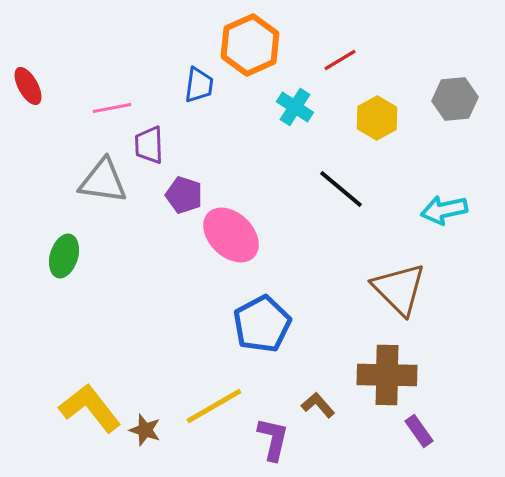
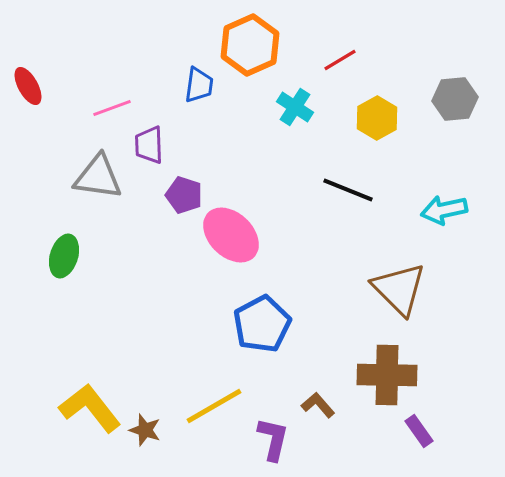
pink line: rotated 9 degrees counterclockwise
gray triangle: moved 5 px left, 4 px up
black line: moved 7 px right, 1 px down; rotated 18 degrees counterclockwise
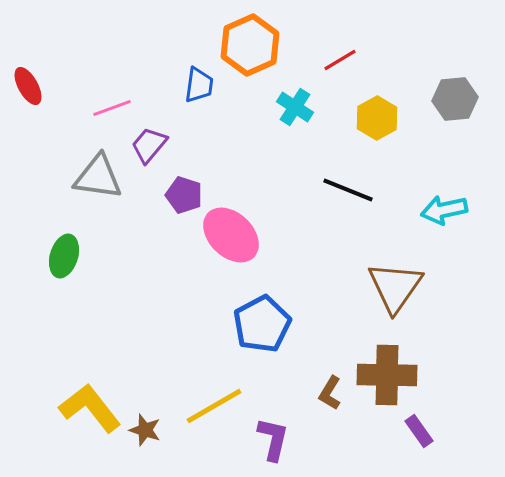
purple trapezoid: rotated 42 degrees clockwise
brown triangle: moved 4 px left, 2 px up; rotated 20 degrees clockwise
brown L-shape: moved 12 px right, 12 px up; rotated 108 degrees counterclockwise
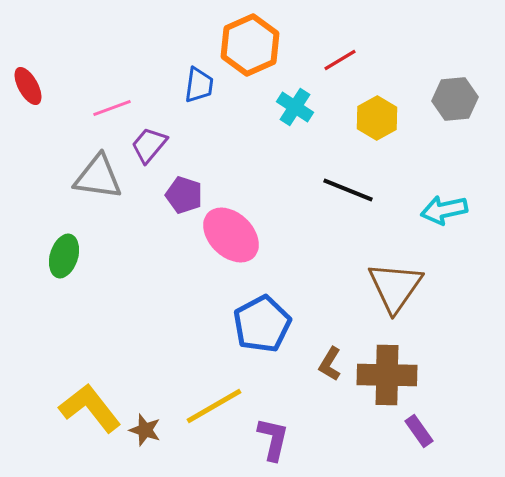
brown L-shape: moved 29 px up
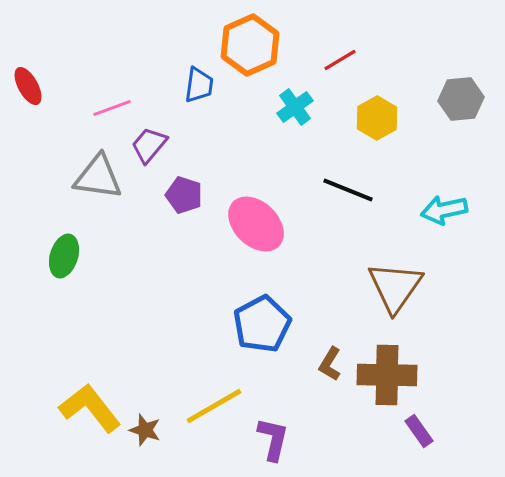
gray hexagon: moved 6 px right
cyan cross: rotated 21 degrees clockwise
pink ellipse: moved 25 px right, 11 px up
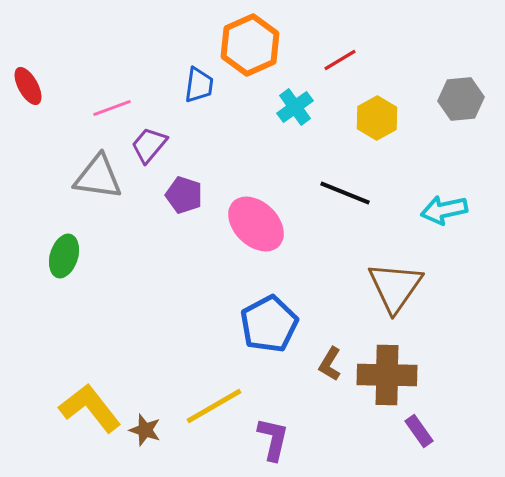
black line: moved 3 px left, 3 px down
blue pentagon: moved 7 px right
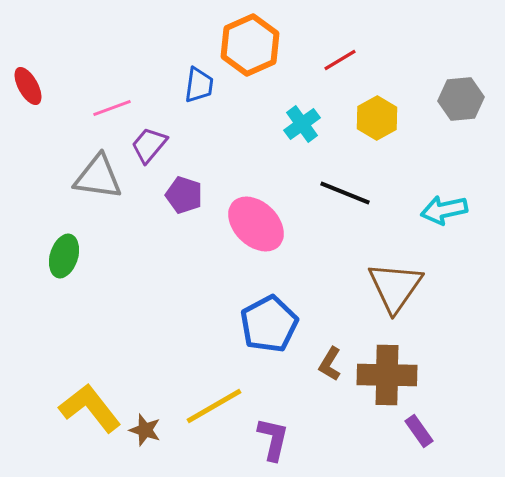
cyan cross: moved 7 px right, 17 px down
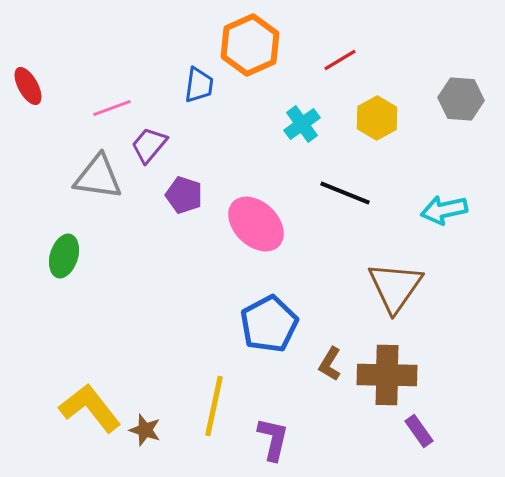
gray hexagon: rotated 9 degrees clockwise
yellow line: rotated 48 degrees counterclockwise
